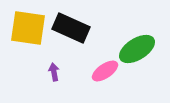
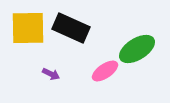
yellow square: rotated 9 degrees counterclockwise
purple arrow: moved 3 px left, 2 px down; rotated 126 degrees clockwise
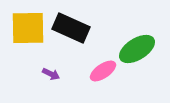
pink ellipse: moved 2 px left
